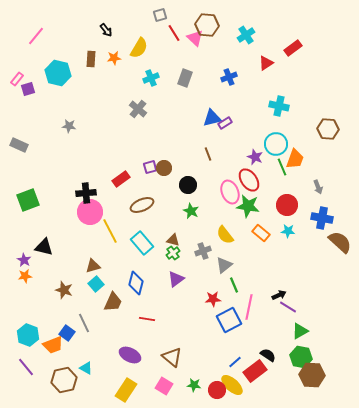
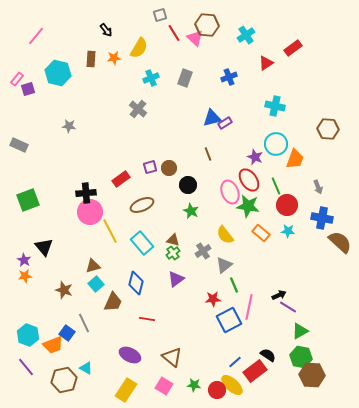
cyan cross at (279, 106): moved 4 px left
green line at (282, 167): moved 6 px left, 19 px down
brown circle at (164, 168): moved 5 px right
black triangle at (44, 247): rotated 36 degrees clockwise
gray cross at (203, 251): rotated 14 degrees counterclockwise
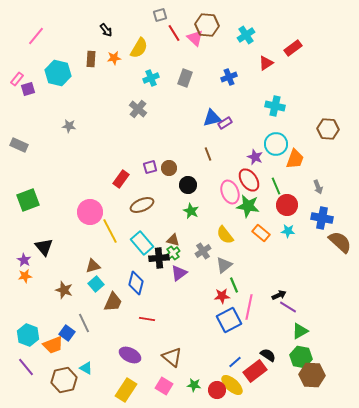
red rectangle at (121, 179): rotated 18 degrees counterclockwise
black cross at (86, 193): moved 73 px right, 65 px down
purple triangle at (176, 279): moved 3 px right, 6 px up
red star at (213, 299): moved 9 px right, 3 px up
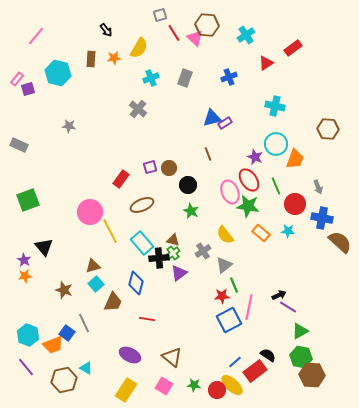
red circle at (287, 205): moved 8 px right, 1 px up
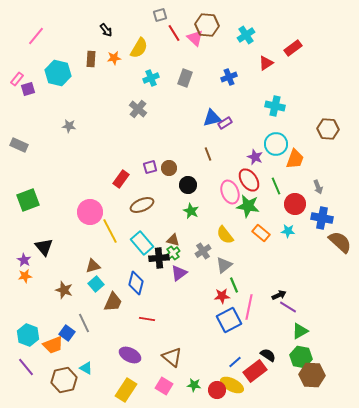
yellow ellipse at (232, 385): rotated 15 degrees counterclockwise
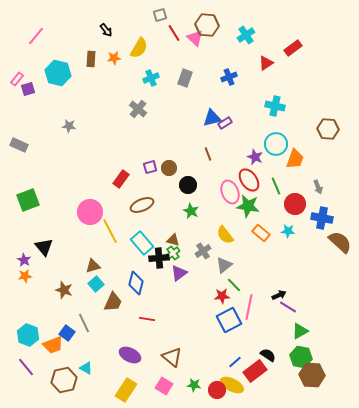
green line at (234, 285): rotated 21 degrees counterclockwise
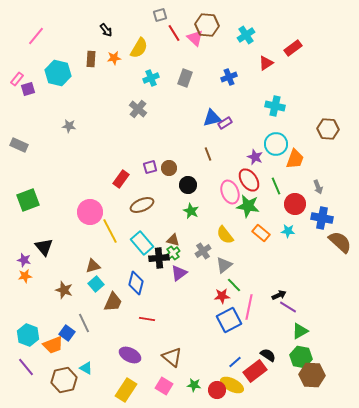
purple star at (24, 260): rotated 16 degrees counterclockwise
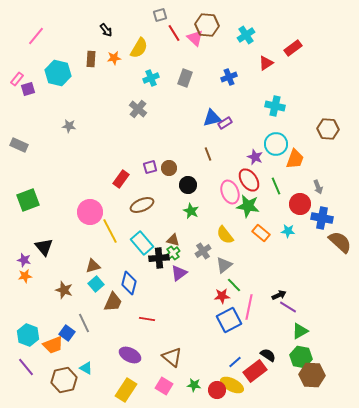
red circle at (295, 204): moved 5 px right
blue diamond at (136, 283): moved 7 px left
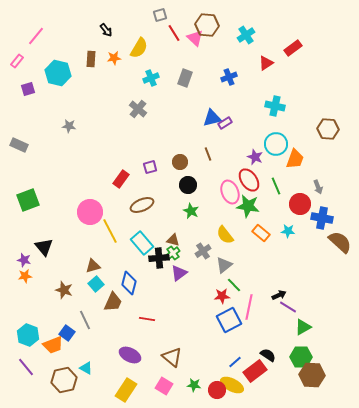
pink rectangle at (17, 79): moved 18 px up
brown circle at (169, 168): moved 11 px right, 6 px up
gray line at (84, 323): moved 1 px right, 3 px up
green triangle at (300, 331): moved 3 px right, 4 px up
green hexagon at (301, 357): rotated 10 degrees counterclockwise
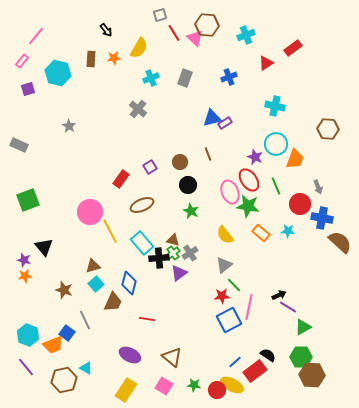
cyan cross at (246, 35): rotated 12 degrees clockwise
pink rectangle at (17, 61): moved 5 px right
gray star at (69, 126): rotated 24 degrees clockwise
purple square at (150, 167): rotated 16 degrees counterclockwise
gray cross at (203, 251): moved 13 px left, 2 px down
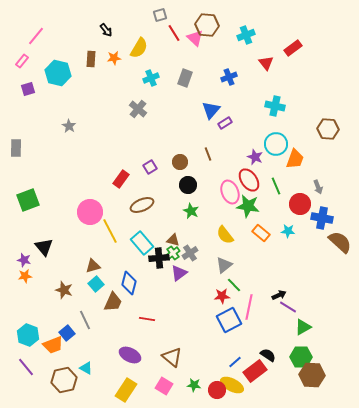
red triangle at (266, 63): rotated 35 degrees counterclockwise
blue triangle at (212, 118): moved 1 px left, 8 px up; rotated 36 degrees counterclockwise
gray rectangle at (19, 145): moved 3 px left, 3 px down; rotated 66 degrees clockwise
blue square at (67, 333): rotated 14 degrees clockwise
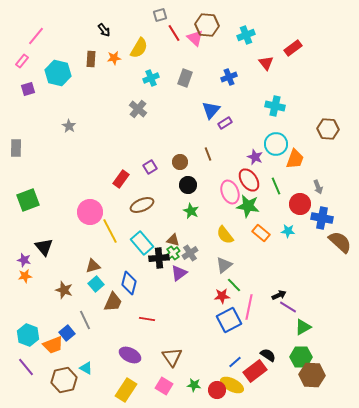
black arrow at (106, 30): moved 2 px left
brown triangle at (172, 357): rotated 15 degrees clockwise
